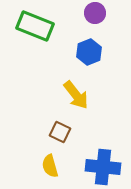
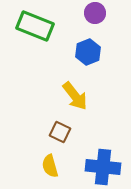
blue hexagon: moved 1 px left
yellow arrow: moved 1 px left, 1 px down
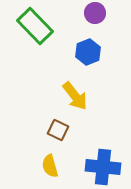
green rectangle: rotated 24 degrees clockwise
brown square: moved 2 px left, 2 px up
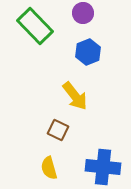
purple circle: moved 12 px left
yellow semicircle: moved 1 px left, 2 px down
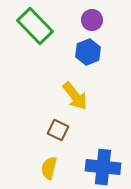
purple circle: moved 9 px right, 7 px down
yellow semicircle: rotated 30 degrees clockwise
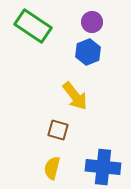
purple circle: moved 2 px down
green rectangle: moved 2 px left; rotated 12 degrees counterclockwise
brown square: rotated 10 degrees counterclockwise
yellow semicircle: moved 3 px right
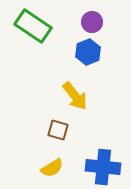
yellow semicircle: rotated 135 degrees counterclockwise
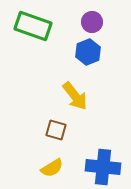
green rectangle: rotated 15 degrees counterclockwise
brown square: moved 2 px left
